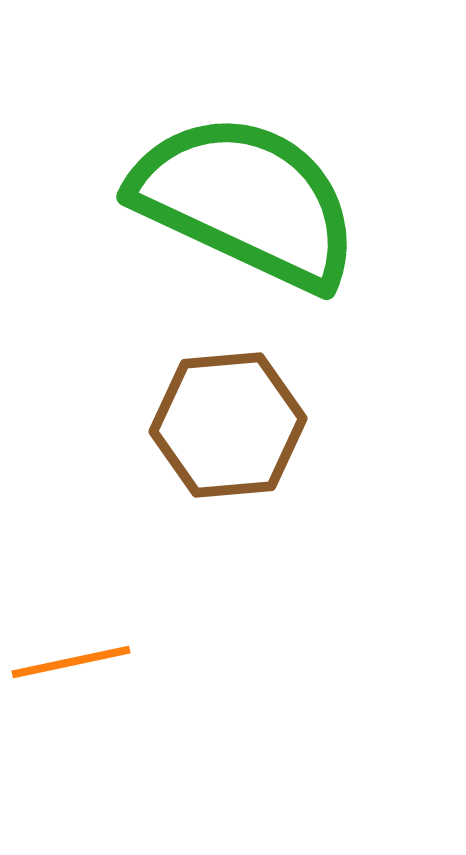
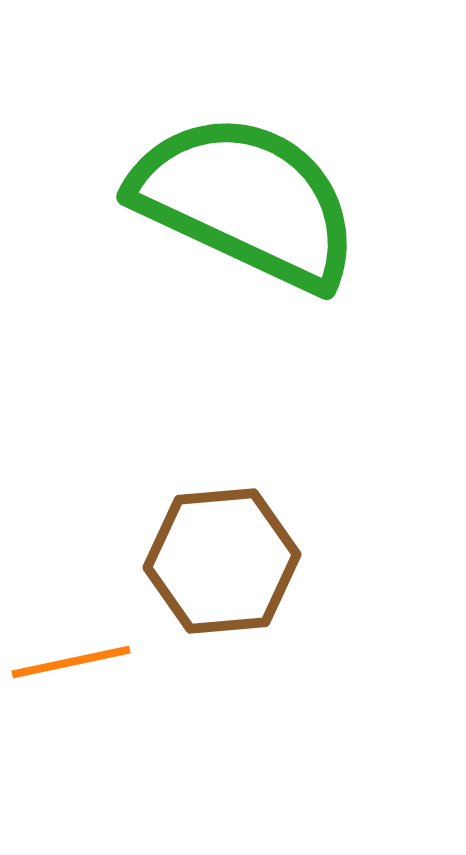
brown hexagon: moved 6 px left, 136 px down
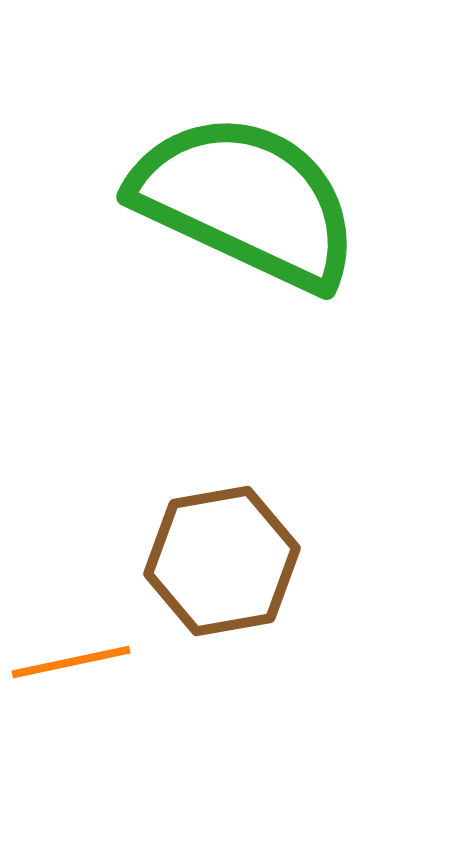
brown hexagon: rotated 5 degrees counterclockwise
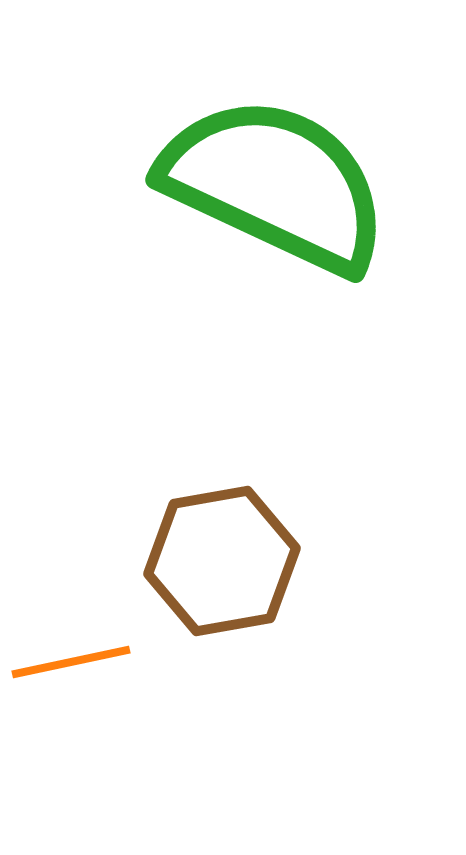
green semicircle: moved 29 px right, 17 px up
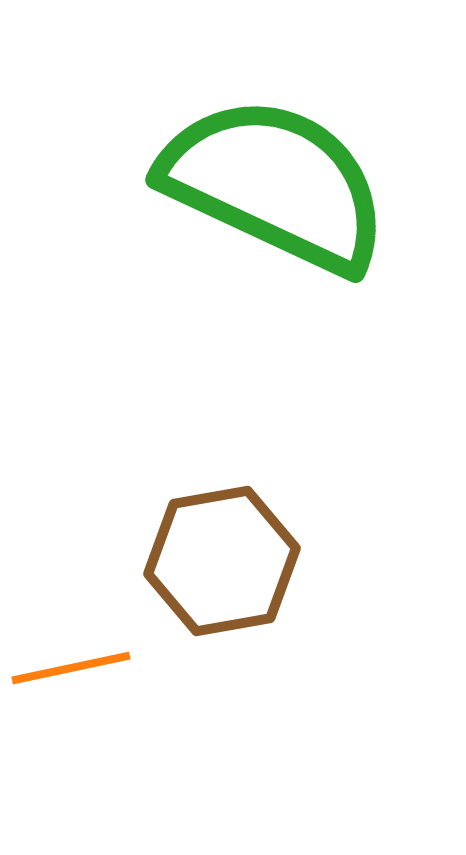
orange line: moved 6 px down
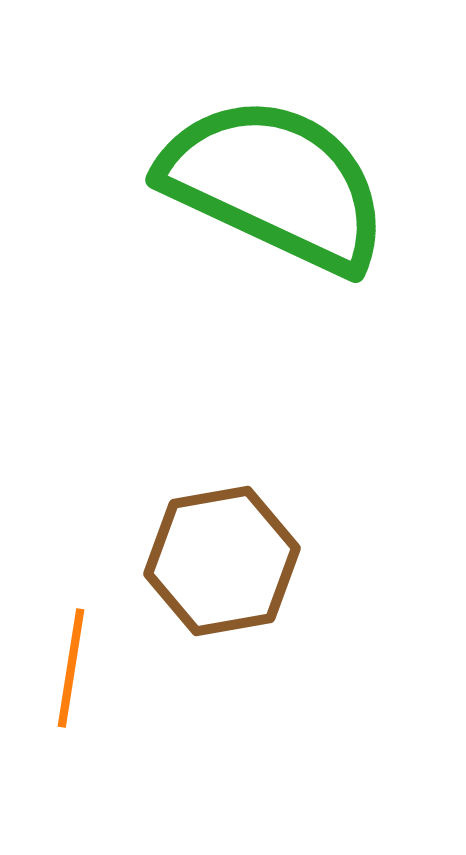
orange line: rotated 69 degrees counterclockwise
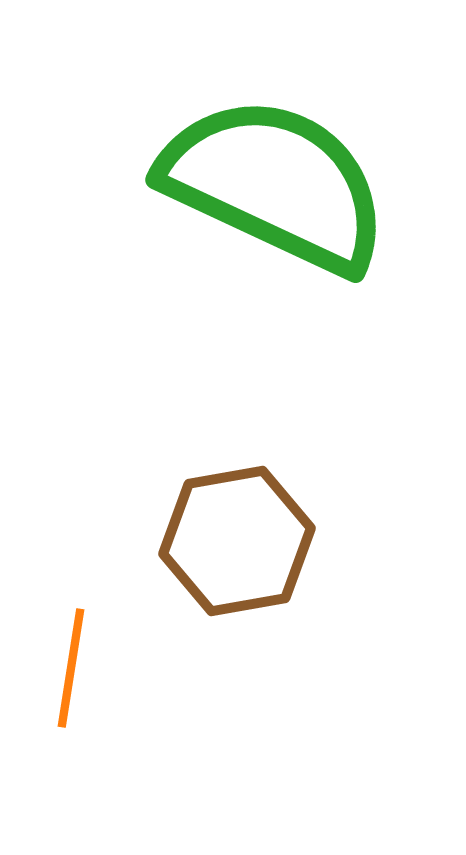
brown hexagon: moved 15 px right, 20 px up
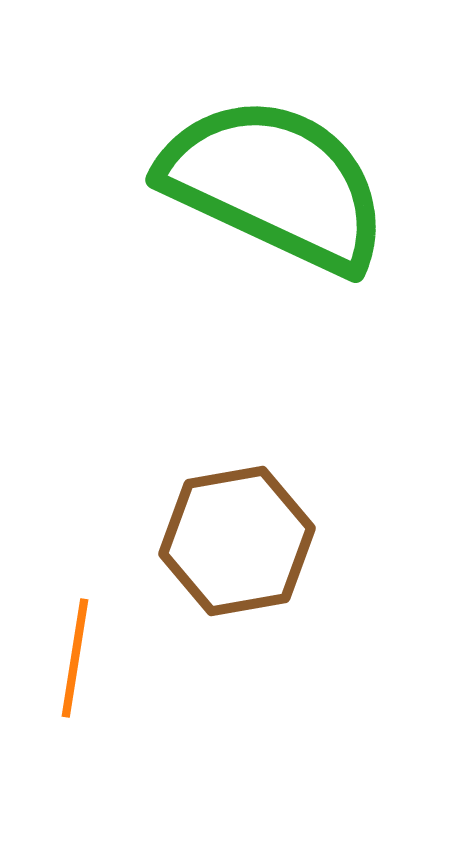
orange line: moved 4 px right, 10 px up
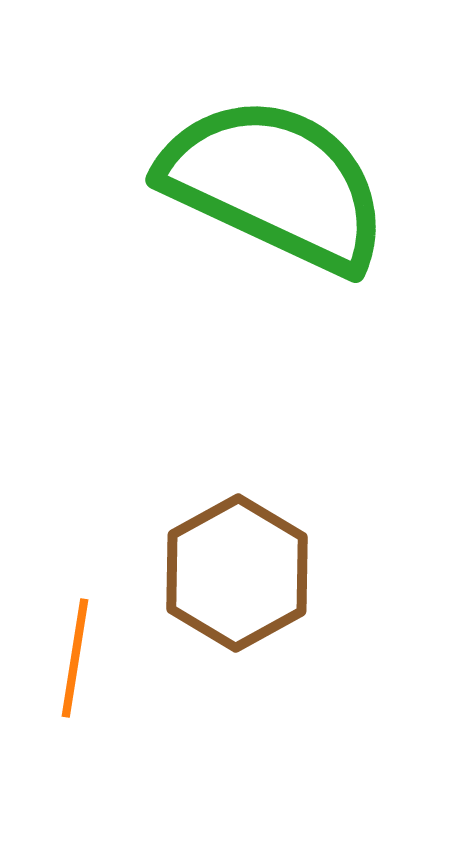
brown hexagon: moved 32 px down; rotated 19 degrees counterclockwise
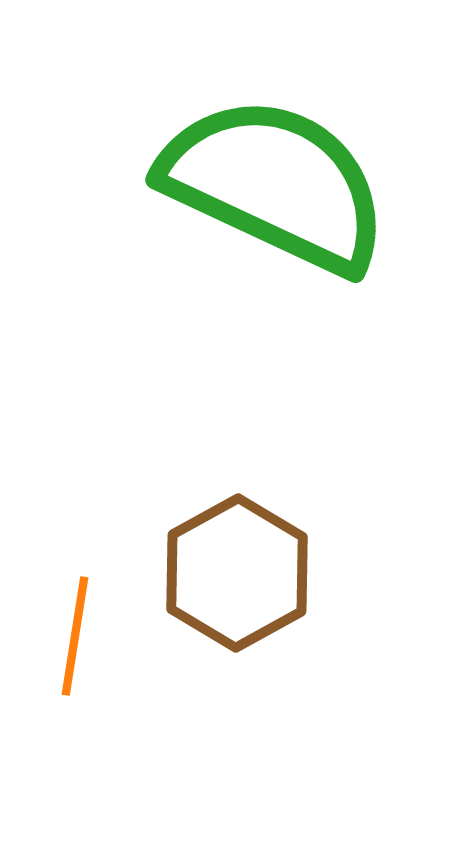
orange line: moved 22 px up
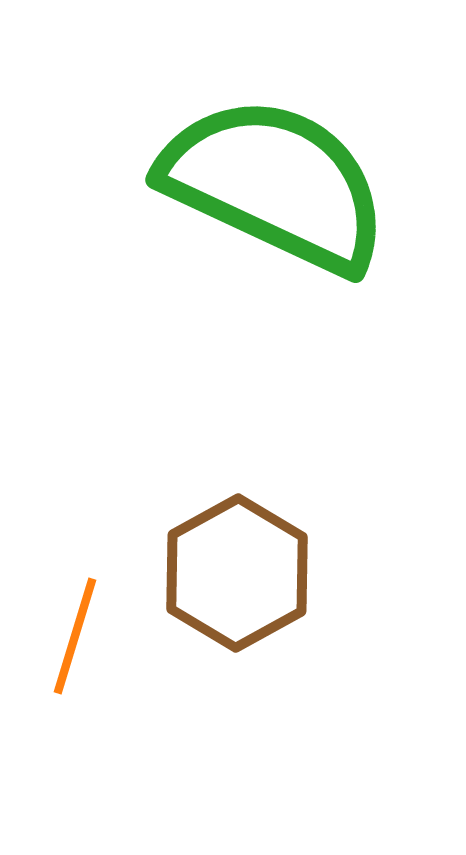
orange line: rotated 8 degrees clockwise
